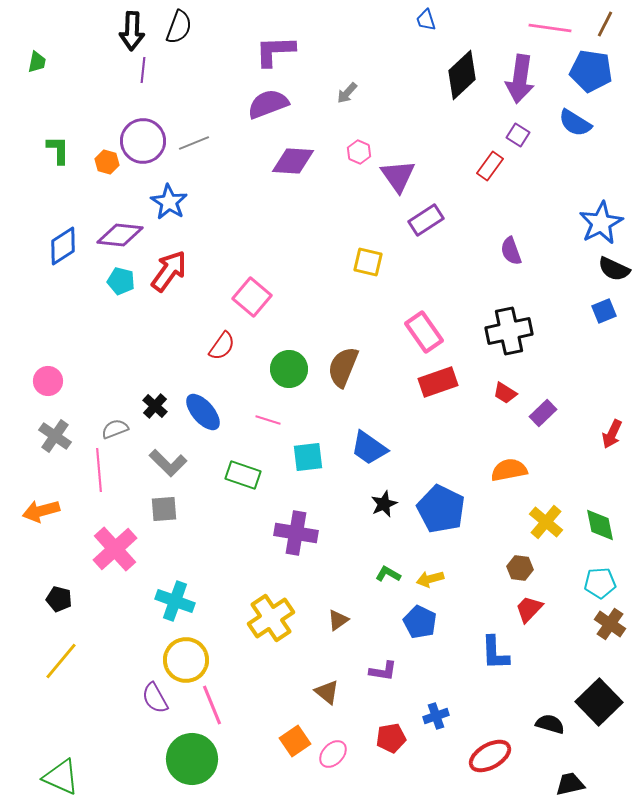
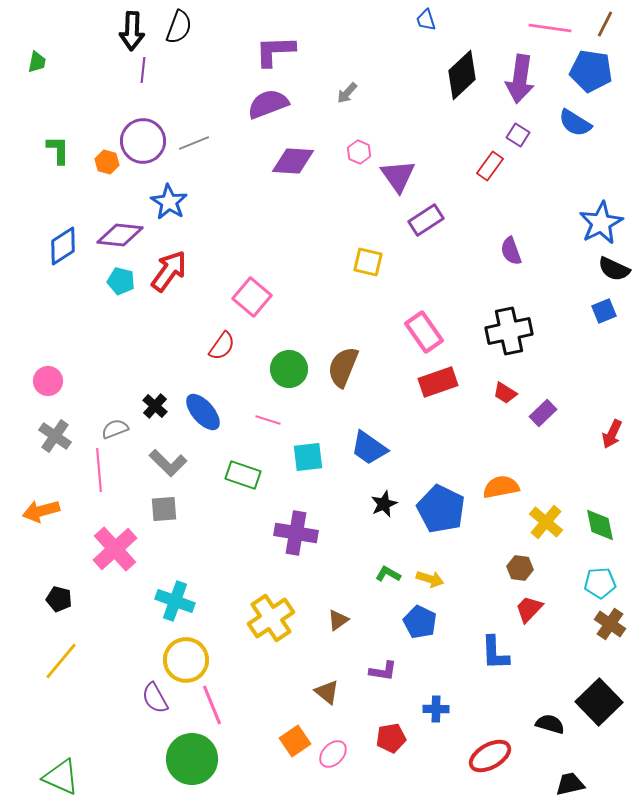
orange semicircle at (509, 470): moved 8 px left, 17 px down
yellow arrow at (430, 579): rotated 148 degrees counterclockwise
blue cross at (436, 716): moved 7 px up; rotated 20 degrees clockwise
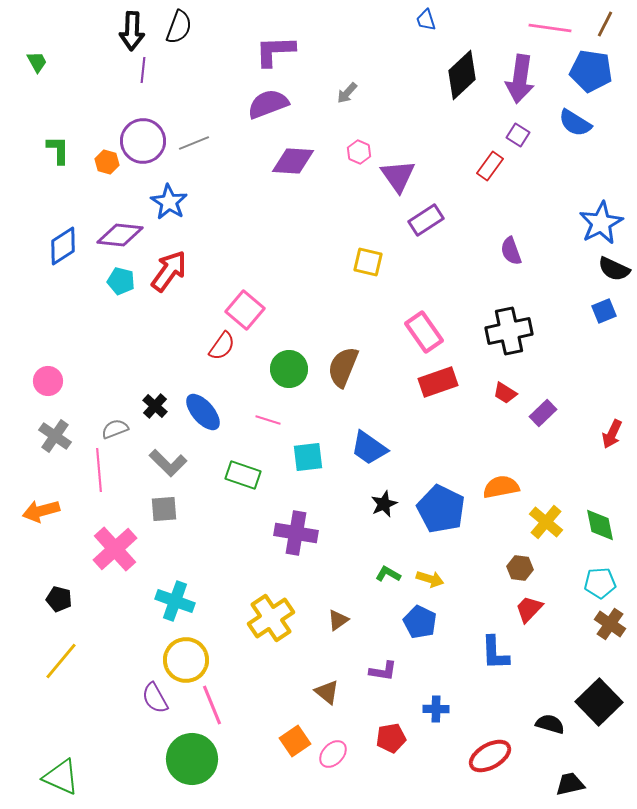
green trapezoid at (37, 62): rotated 40 degrees counterclockwise
pink square at (252, 297): moved 7 px left, 13 px down
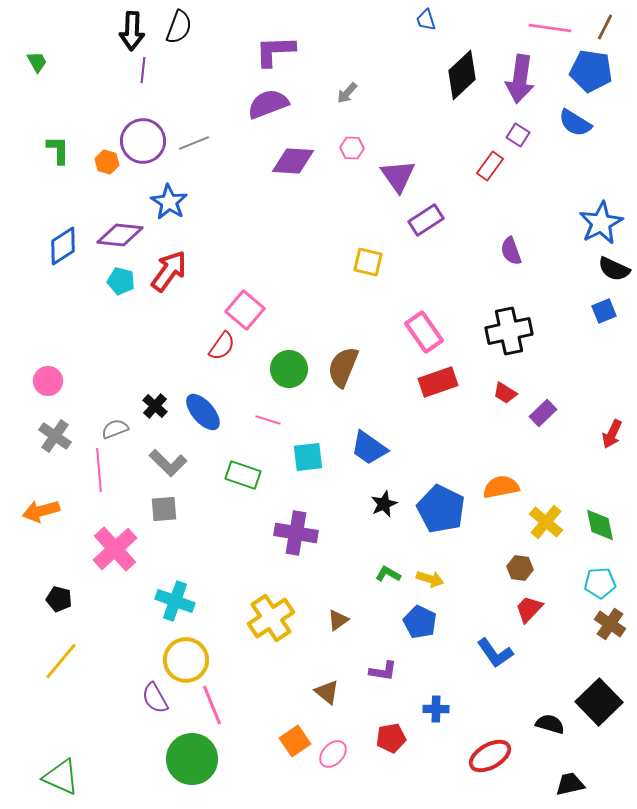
brown line at (605, 24): moved 3 px down
pink hexagon at (359, 152): moved 7 px left, 4 px up; rotated 20 degrees counterclockwise
blue L-shape at (495, 653): rotated 33 degrees counterclockwise
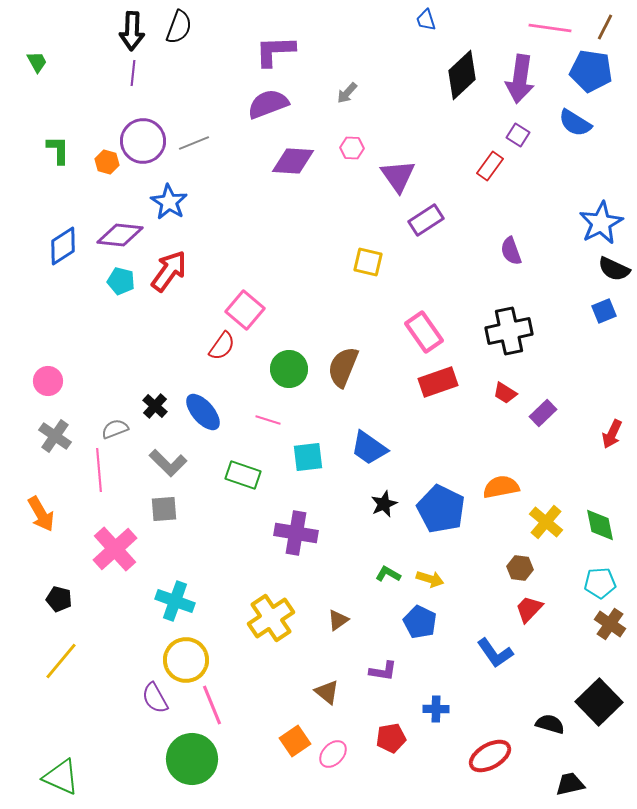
purple line at (143, 70): moved 10 px left, 3 px down
orange arrow at (41, 511): moved 3 px down; rotated 105 degrees counterclockwise
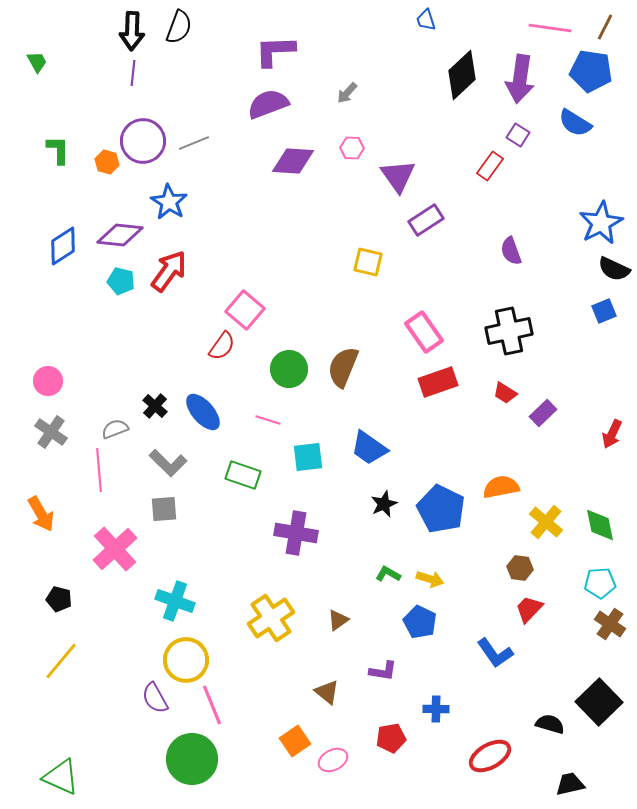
gray cross at (55, 436): moved 4 px left, 4 px up
pink ellipse at (333, 754): moved 6 px down; rotated 20 degrees clockwise
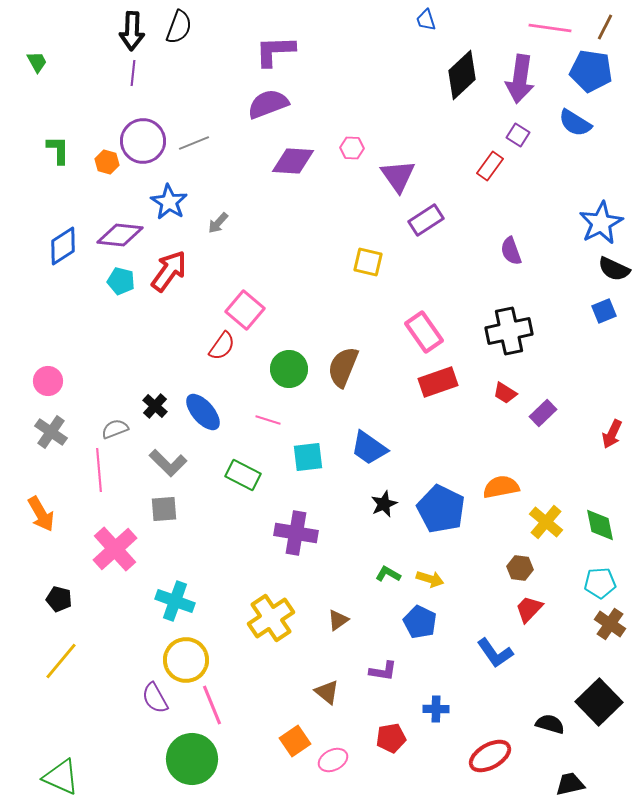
gray arrow at (347, 93): moved 129 px left, 130 px down
green rectangle at (243, 475): rotated 8 degrees clockwise
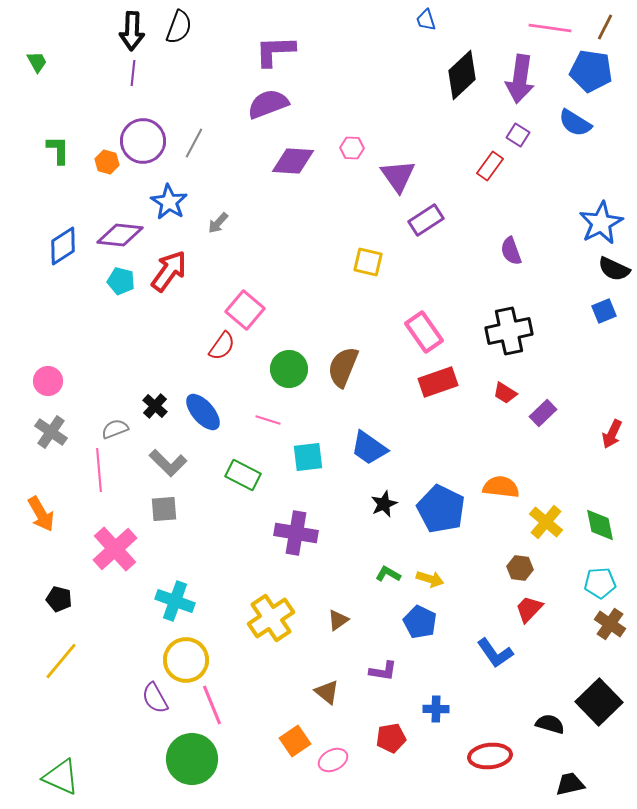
gray line at (194, 143): rotated 40 degrees counterclockwise
orange semicircle at (501, 487): rotated 18 degrees clockwise
red ellipse at (490, 756): rotated 24 degrees clockwise
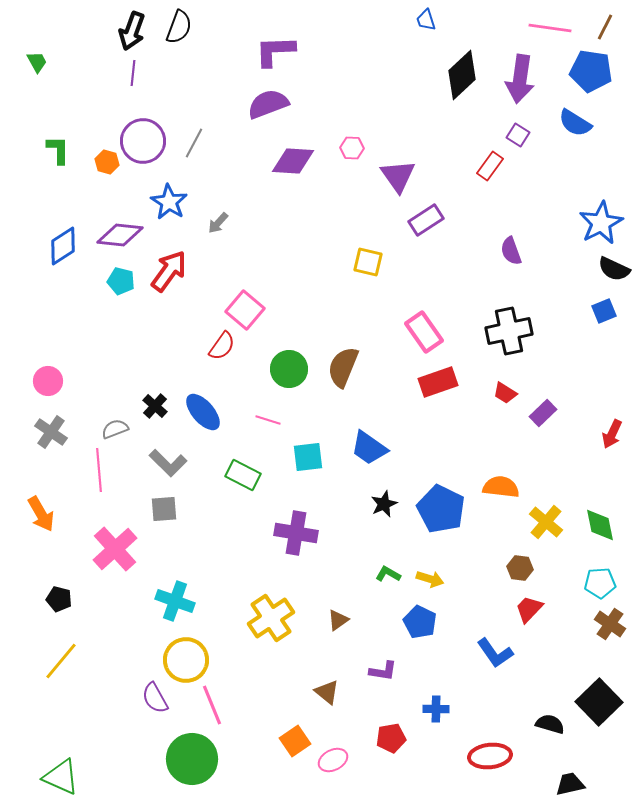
black arrow at (132, 31): rotated 18 degrees clockwise
